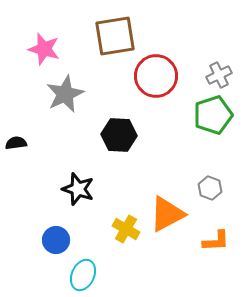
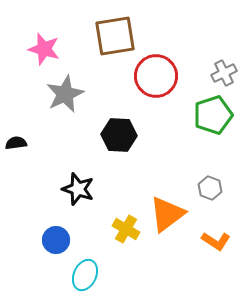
gray cross: moved 5 px right, 2 px up
orange triangle: rotated 9 degrees counterclockwise
orange L-shape: rotated 36 degrees clockwise
cyan ellipse: moved 2 px right
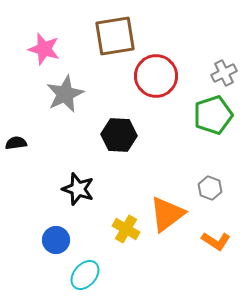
cyan ellipse: rotated 16 degrees clockwise
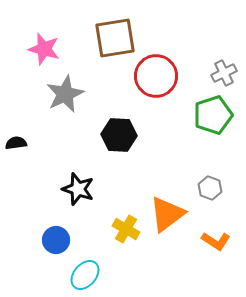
brown square: moved 2 px down
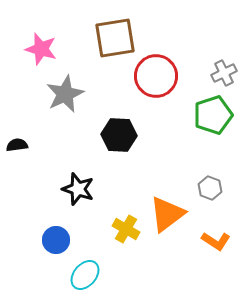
pink star: moved 3 px left
black semicircle: moved 1 px right, 2 px down
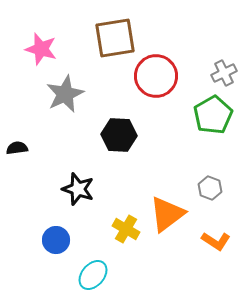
green pentagon: rotated 12 degrees counterclockwise
black semicircle: moved 3 px down
cyan ellipse: moved 8 px right
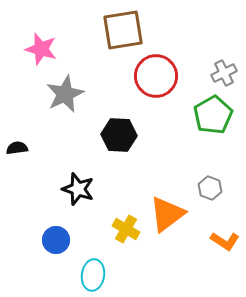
brown square: moved 8 px right, 8 px up
orange L-shape: moved 9 px right
cyan ellipse: rotated 32 degrees counterclockwise
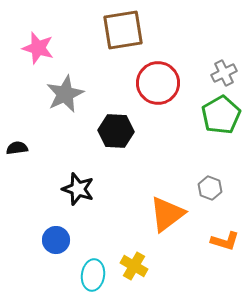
pink star: moved 3 px left, 1 px up
red circle: moved 2 px right, 7 px down
green pentagon: moved 8 px right
black hexagon: moved 3 px left, 4 px up
yellow cross: moved 8 px right, 37 px down
orange L-shape: rotated 16 degrees counterclockwise
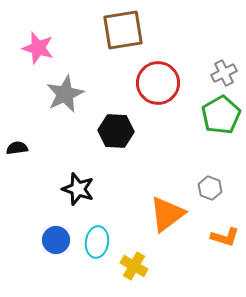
orange L-shape: moved 4 px up
cyan ellipse: moved 4 px right, 33 px up
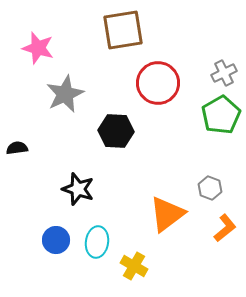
orange L-shape: moved 9 px up; rotated 56 degrees counterclockwise
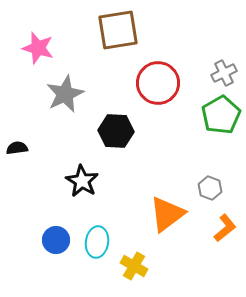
brown square: moved 5 px left
black star: moved 4 px right, 8 px up; rotated 12 degrees clockwise
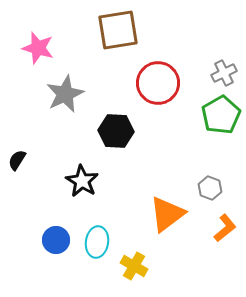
black semicircle: moved 12 px down; rotated 50 degrees counterclockwise
